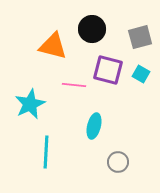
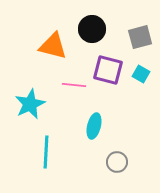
gray circle: moved 1 px left
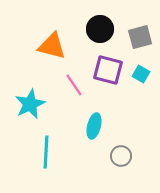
black circle: moved 8 px right
orange triangle: moved 1 px left
pink line: rotated 50 degrees clockwise
gray circle: moved 4 px right, 6 px up
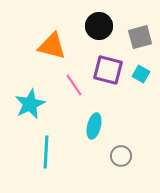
black circle: moved 1 px left, 3 px up
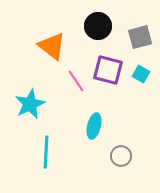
black circle: moved 1 px left
orange triangle: rotated 24 degrees clockwise
pink line: moved 2 px right, 4 px up
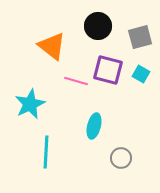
pink line: rotated 40 degrees counterclockwise
gray circle: moved 2 px down
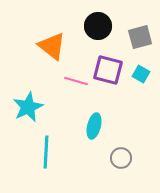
cyan star: moved 2 px left, 3 px down
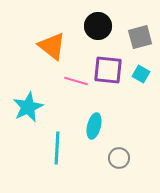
purple square: rotated 8 degrees counterclockwise
cyan line: moved 11 px right, 4 px up
gray circle: moved 2 px left
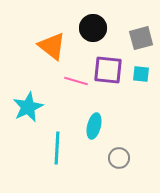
black circle: moved 5 px left, 2 px down
gray square: moved 1 px right, 1 px down
cyan square: rotated 24 degrees counterclockwise
